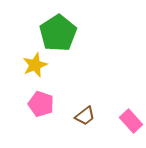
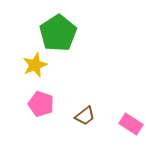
pink rectangle: moved 3 px down; rotated 15 degrees counterclockwise
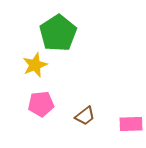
pink pentagon: rotated 25 degrees counterclockwise
pink rectangle: rotated 35 degrees counterclockwise
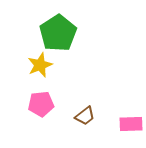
yellow star: moved 5 px right
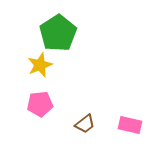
pink pentagon: moved 1 px left
brown trapezoid: moved 8 px down
pink rectangle: moved 1 px left, 1 px down; rotated 15 degrees clockwise
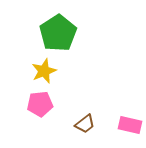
yellow star: moved 4 px right, 6 px down
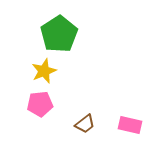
green pentagon: moved 1 px right, 1 px down
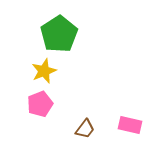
pink pentagon: rotated 15 degrees counterclockwise
brown trapezoid: moved 5 px down; rotated 15 degrees counterclockwise
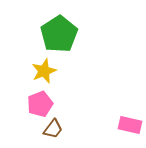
brown trapezoid: moved 32 px left
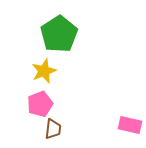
brown trapezoid: rotated 30 degrees counterclockwise
